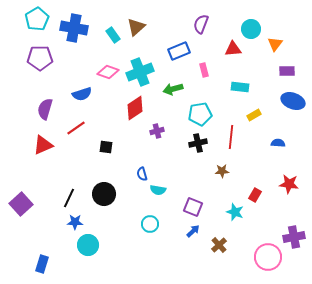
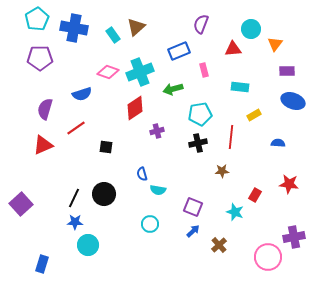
black line at (69, 198): moved 5 px right
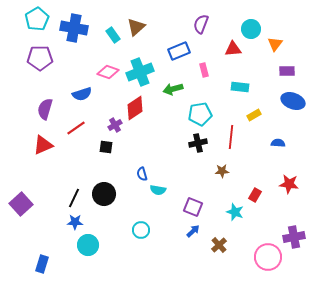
purple cross at (157, 131): moved 42 px left, 6 px up; rotated 16 degrees counterclockwise
cyan circle at (150, 224): moved 9 px left, 6 px down
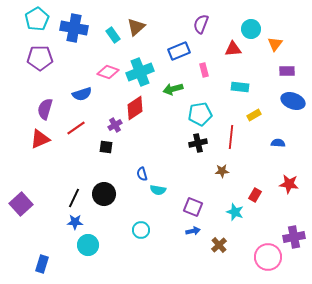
red triangle at (43, 145): moved 3 px left, 6 px up
blue arrow at (193, 231): rotated 32 degrees clockwise
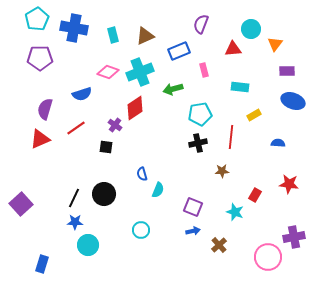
brown triangle at (136, 27): moved 9 px right, 9 px down; rotated 18 degrees clockwise
cyan rectangle at (113, 35): rotated 21 degrees clockwise
purple cross at (115, 125): rotated 24 degrees counterclockwise
cyan semicircle at (158, 190): rotated 77 degrees counterclockwise
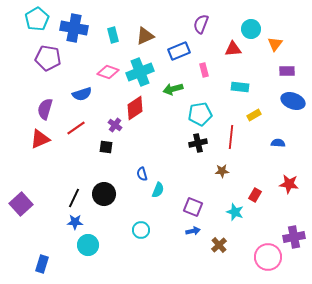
purple pentagon at (40, 58): moved 8 px right; rotated 10 degrees clockwise
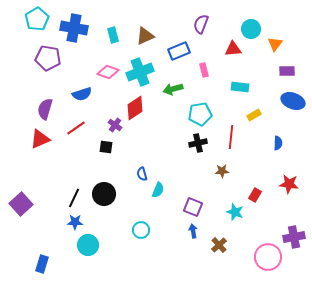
blue semicircle at (278, 143): rotated 88 degrees clockwise
blue arrow at (193, 231): rotated 88 degrees counterclockwise
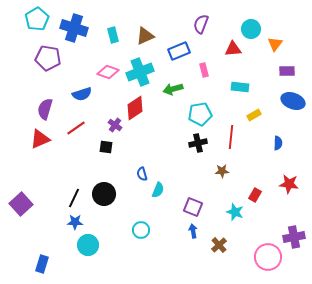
blue cross at (74, 28): rotated 8 degrees clockwise
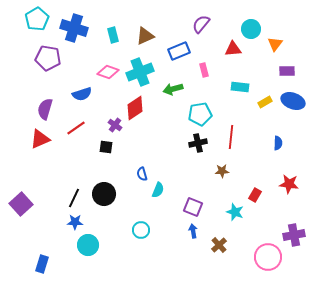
purple semicircle at (201, 24): rotated 18 degrees clockwise
yellow rectangle at (254, 115): moved 11 px right, 13 px up
purple cross at (294, 237): moved 2 px up
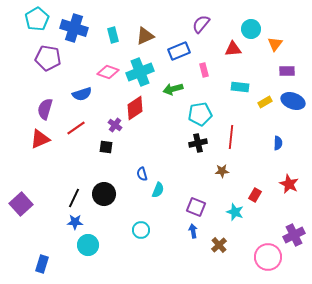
red star at (289, 184): rotated 18 degrees clockwise
purple square at (193, 207): moved 3 px right
purple cross at (294, 235): rotated 15 degrees counterclockwise
